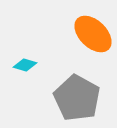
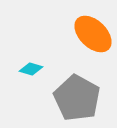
cyan diamond: moved 6 px right, 4 px down
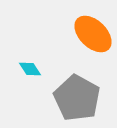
cyan diamond: moved 1 px left; rotated 40 degrees clockwise
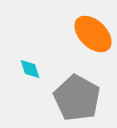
cyan diamond: rotated 15 degrees clockwise
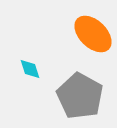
gray pentagon: moved 3 px right, 2 px up
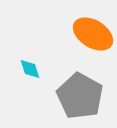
orange ellipse: rotated 12 degrees counterclockwise
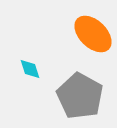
orange ellipse: rotated 12 degrees clockwise
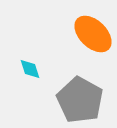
gray pentagon: moved 4 px down
